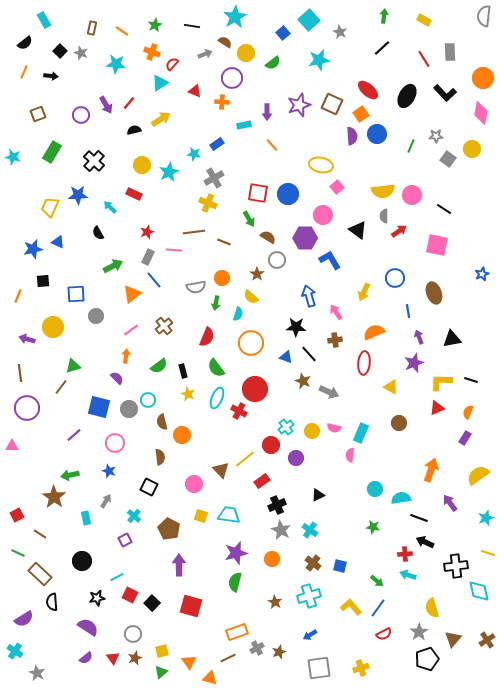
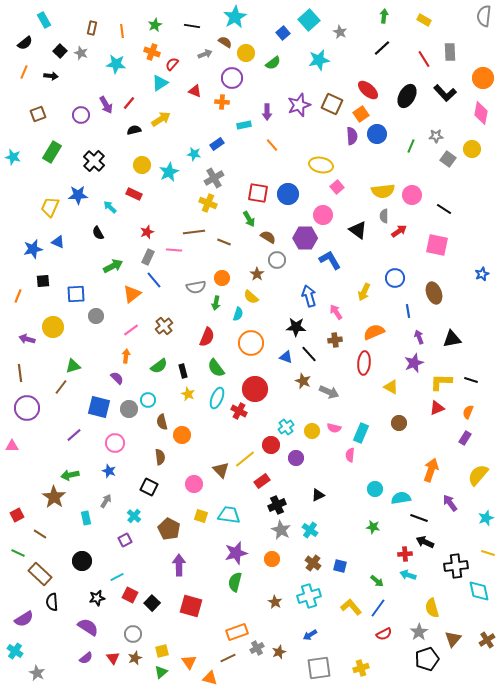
orange line at (122, 31): rotated 48 degrees clockwise
yellow semicircle at (478, 475): rotated 15 degrees counterclockwise
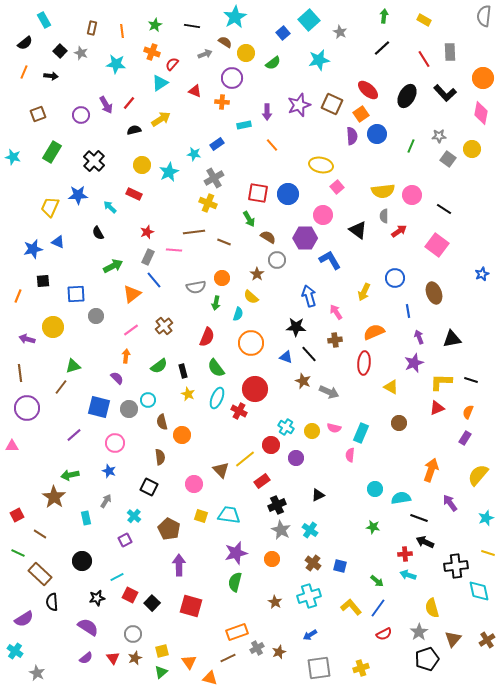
gray star at (436, 136): moved 3 px right
pink square at (437, 245): rotated 25 degrees clockwise
cyan cross at (286, 427): rotated 21 degrees counterclockwise
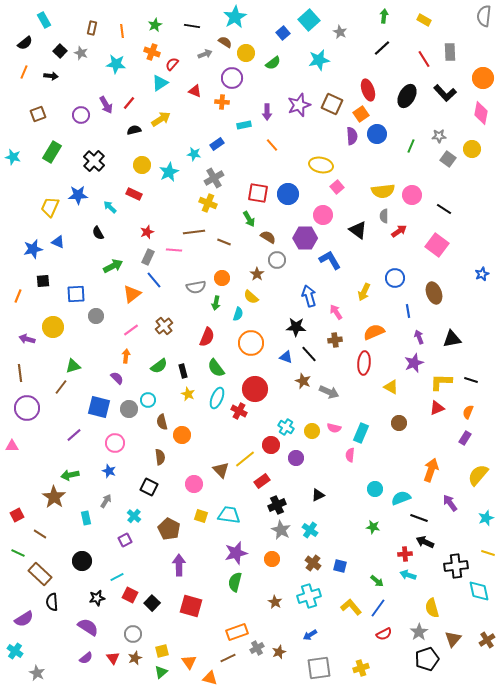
red ellipse at (368, 90): rotated 30 degrees clockwise
cyan semicircle at (401, 498): rotated 12 degrees counterclockwise
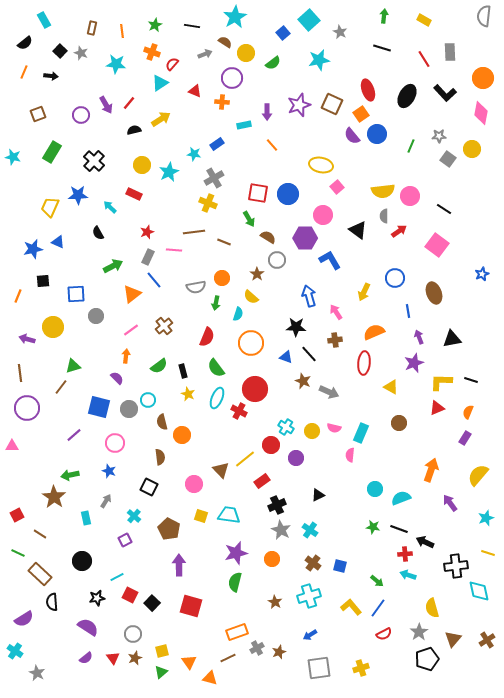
black line at (382, 48): rotated 60 degrees clockwise
purple semicircle at (352, 136): rotated 144 degrees clockwise
pink circle at (412, 195): moved 2 px left, 1 px down
black line at (419, 518): moved 20 px left, 11 px down
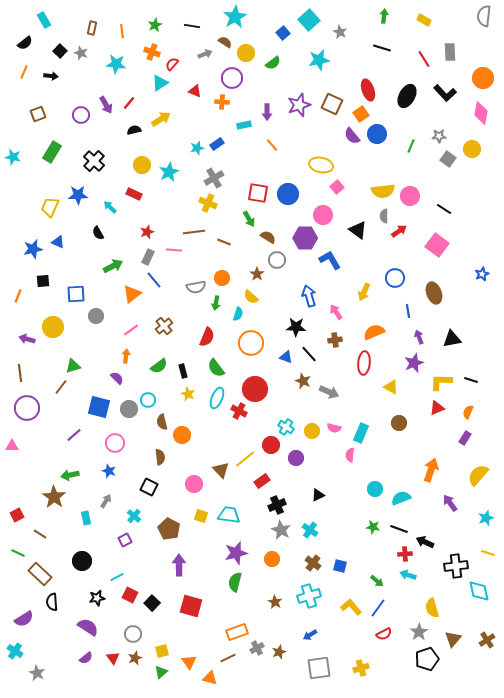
cyan star at (194, 154): moved 3 px right, 6 px up; rotated 24 degrees counterclockwise
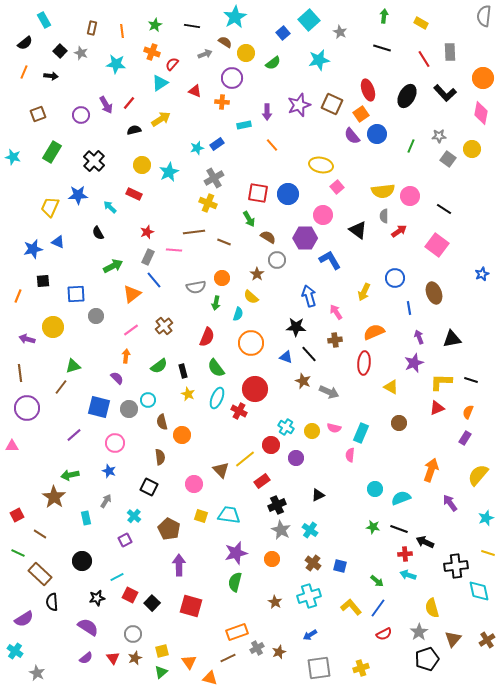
yellow rectangle at (424, 20): moved 3 px left, 3 px down
blue line at (408, 311): moved 1 px right, 3 px up
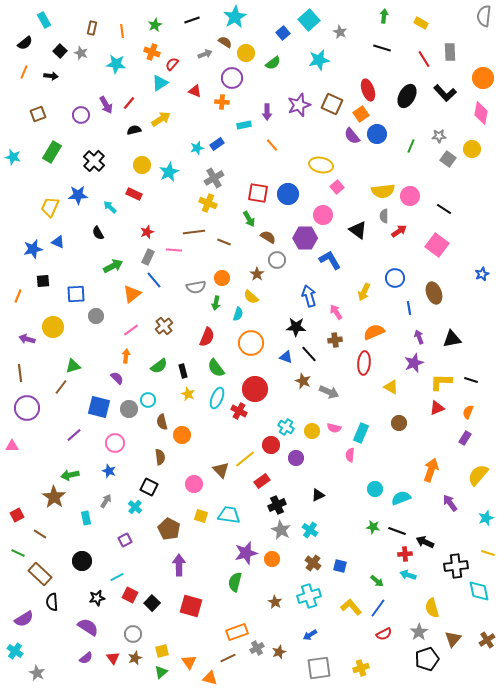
black line at (192, 26): moved 6 px up; rotated 28 degrees counterclockwise
cyan cross at (134, 516): moved 1 px right, 9 px up
black line at (399, 529): moved 2 px left, 2 px down
purple star at (236, 553): moved 10 px right
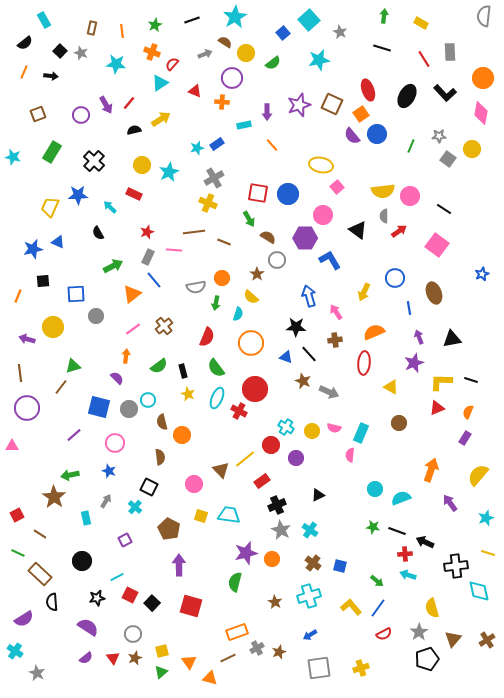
pink line at (131, 330): moved 2 px right, 1 px up
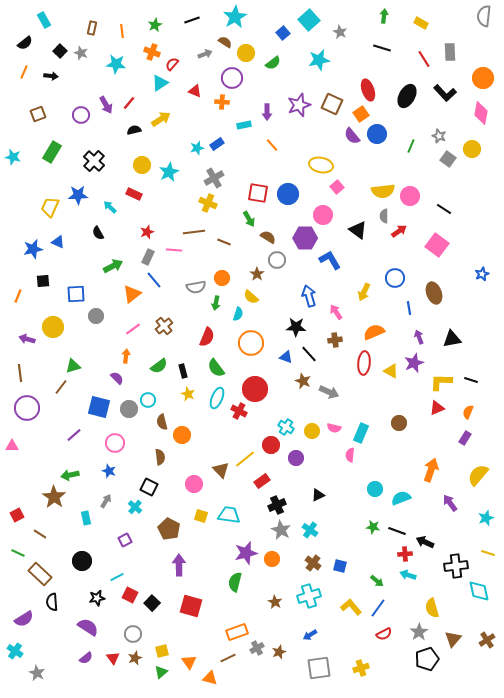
gray star at (439, 136): rotated 24 degrees clockwise
yellow triangle at (391, 387): moved 16 px up
